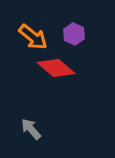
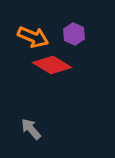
orange arrow: rotated 16 degrees counterclockwise
red diamond: moved 4 px left, 3 px up; rotated 9 degrees counterclockwise
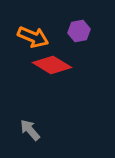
purple hexagon: moved 5 px right, 3 px up; rotated 25 degrees clockwise
gray arrow: moved 1 px left, 1 px down
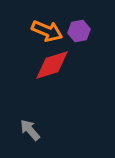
orange arrow: moved 14 px right, 6 px up
red diamond: rotated 48 degrees counterclockwise
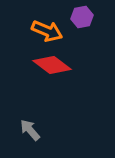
purple hexagon: moved 3 px right, 14 px up
red diamond: rotated 54 degrees clockwise
